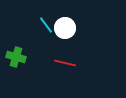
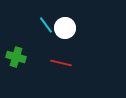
red line: moved 4 px left
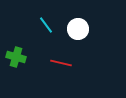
white circle: moved 13 px right, 1 px down
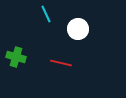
cyan line: moved 11 px up; rotated 12 degrees clockwise
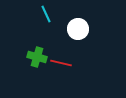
green cross: moved 21 px right
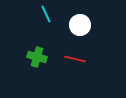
white circle: moved 2 px right, 4 px up
red line: moved 14 px right, 4 px up
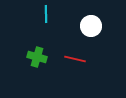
cyan line: rotated 24 degrees clockwise
white circle: moved 11 px right, 1 px down
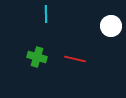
white circle: moved 20 px right
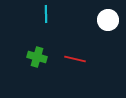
white circle: moved 3 px left, 6 px up
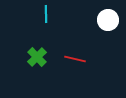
green cross: rotated 30 degrees clockwise
